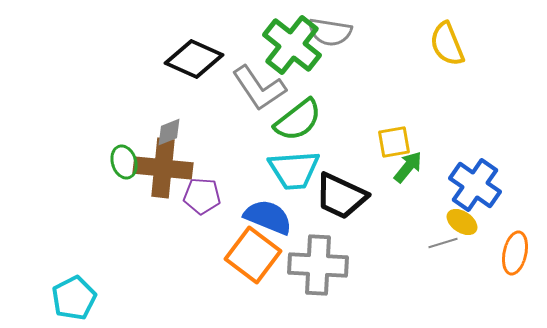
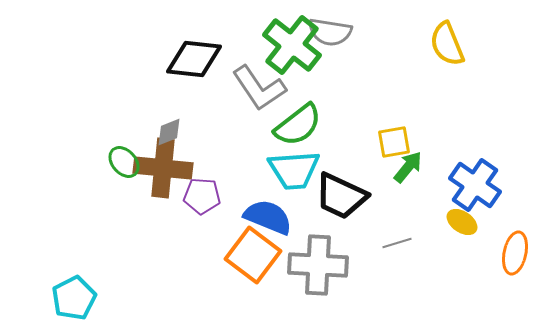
black diamond: rotated 18 degrees counterclockwise
green semicircle: moved 5 px down
green ellipse: rotated 24 degrees counterclockwise
gray line: moved 46 px left
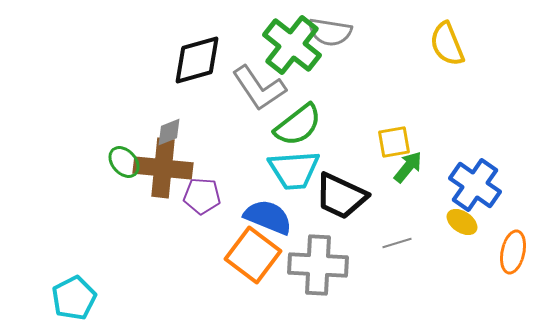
black diamond: moved 3 px right, 1 px down; rotated 22 degrees counterclockwise
orange ellipse: moved 2 px left, 1 px up
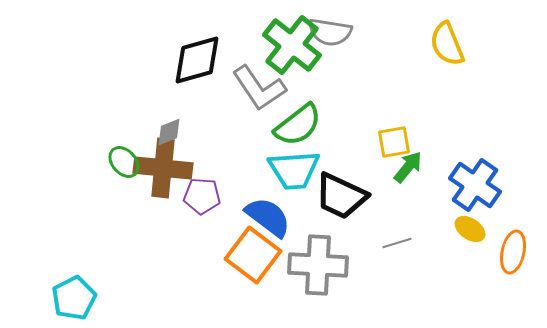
blue semicircle: rotated 15 degrees clockwise
yellow ellipse: moved 8 px right, 7 px down
